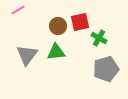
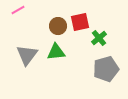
green cross: rotated 21 degrees clockwise
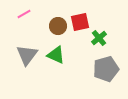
pink line: moved 6 px right, 4 px down
green triangle: moved 3 px down; rotated 30 degrees clockwise
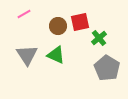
gray triangle: rotated 10 degrees counterclockwise
gray pentagon: moved 1 px right, 1 px up; rotated 25 degrees counterclockwise
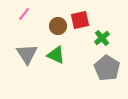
pink line: rotated 24 degrees counterclockwise
red square: moved 2 px up
green cross: moved 3 px right
gray triangle: moved 1 px up
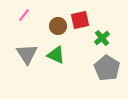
pink line: moved 1 px down
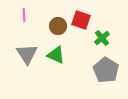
pink line: rotated 40 degrees counterclockwise
red square: moved 1 px right; rotated 30 degrees clockwise
gray pentagon: moved 1 px left, 2 px down
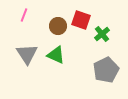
pink line: rotated 24 degrees clockwise
green cross: moved 4 px up
gray pentagon: rotated 15 degrees clockwise
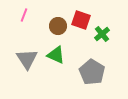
gray triangle: moved 5 px down
gray pentagon: moved 14 px left, 2 px down; rotated 15 degrees counterclockwise
